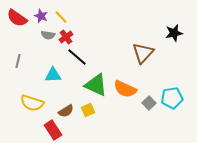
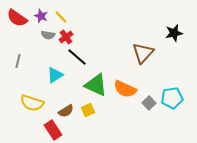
cyan triangle: moved 2 px right; rotated 30 degrees counterclockwise
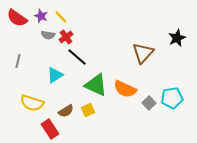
black star: moved 3 px right, 5 px down; rotated 12 degrees counterclockwise
red rectangle: moved 3 px left, 1 px up
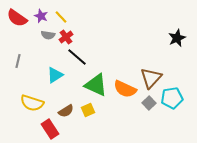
brown triangle: moved 8 px right, 25 px down
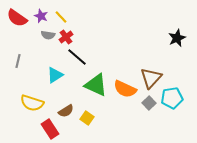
yellow square: moved 1 px left, 8 px down; rotated 32 degrees counterclockwise
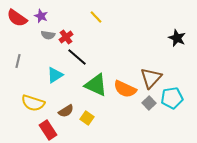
yellow line: moved 35 px right
black star: rotated 24 degrees counterclockwise
yellow semicircle: moved 1 px right
red rectangle: moved 2 px left, 1 px down
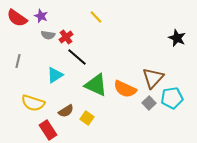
brown triangle: moved 2 px right
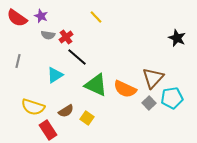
yellow semicircle: moved 4 px down
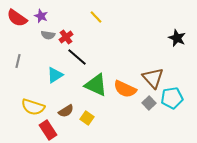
brown triangle: rotated 25 degrees counterclockwise
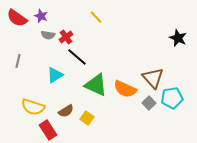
black star: moved 1 px right
